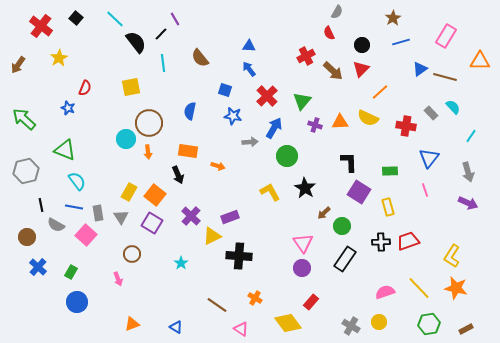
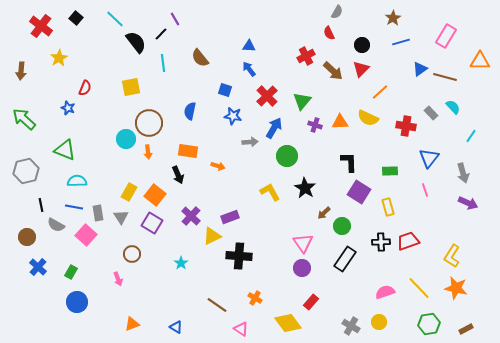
brown arrow at (18, 65): moved 3 px right, 6 px down; rotated 30 degrees counterclockwise
gray arrow at (468, 172): moved 5 px left, 1 px down
cyan semicircle at (77, 181): rotated 54 degrees counterclockwise
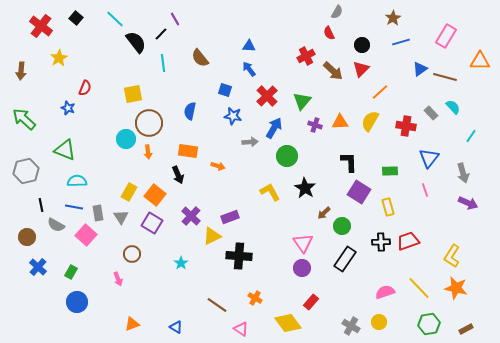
yellow square at (131, 87): moved 2 px right, 7 px down
yellow semicircle at (368, 118): moved 2 px right, 3 px down; rotated 95 degrees clockwise
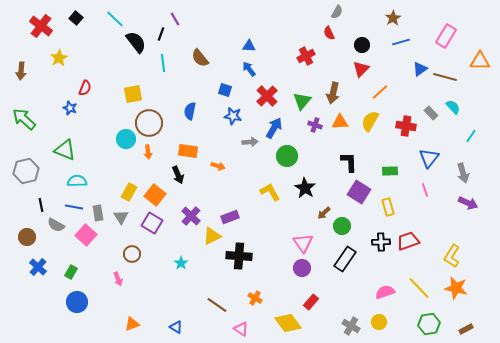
black line at (161, 34): rotated 24 degrees counterclockwise
brown arrow at (333, 71): moved 22 px down; rotated 60 degrees clockwise
blue star at (68, 108): moved 2 px right
